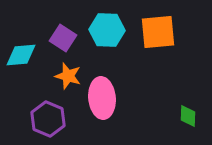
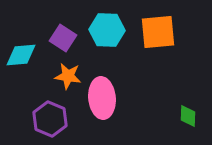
orange star: rotated 8 degrees counterclockwise
purple hexagon: moved 2 px right
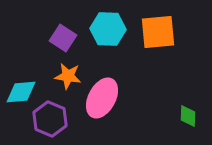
cyan hexagon: moved 1 px right, 1 px up
cyan diamond: moved 37 px down
pink ellipse: rotated 33 degrees clockwise
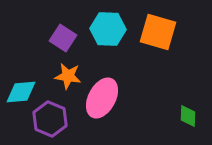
orange square: rotated 21 degrees clockwise
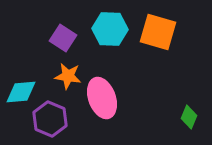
cyan hexagon: moved 2 px right
pink ellipse: rotated 48 degrees counterclockwise
green diamond: moved 1 px right, 1 px down; rotated 20 degrees clockwise
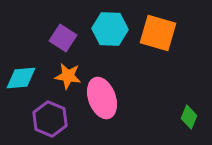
orange square: moved 1 px down
cyan diamond: moved 14 px up
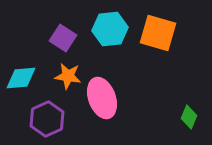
cyan hexagon: rotated 8 degrees counterclockwise
purple hexagon: moved 3 px left; rotated 12 degrees clockwise
